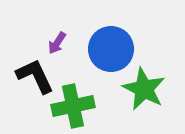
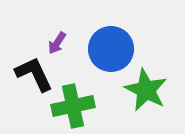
black L-shape: moved 1 px left, 2 px up
green star: moved 2 px right, 1 px down
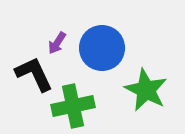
blue circle: moved 9 px left, 1 px up
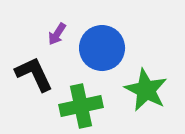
purple arrow: moved 9 px up
green cross: moved 8 px right
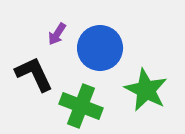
blue circle: moved 2 px left
green cross: rotated 33 degrees clockwise
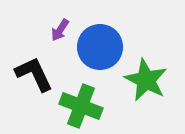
purple arrow: moved 3 px right, 4 px up
blue circle: moved 1 px up
green star: moved 10 px up
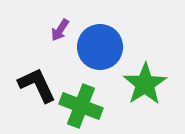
black L-shape: moved 3 px right, 11 px down
green star: moved 1 px left, 4 px down; rotated 12 degrees clockwise
